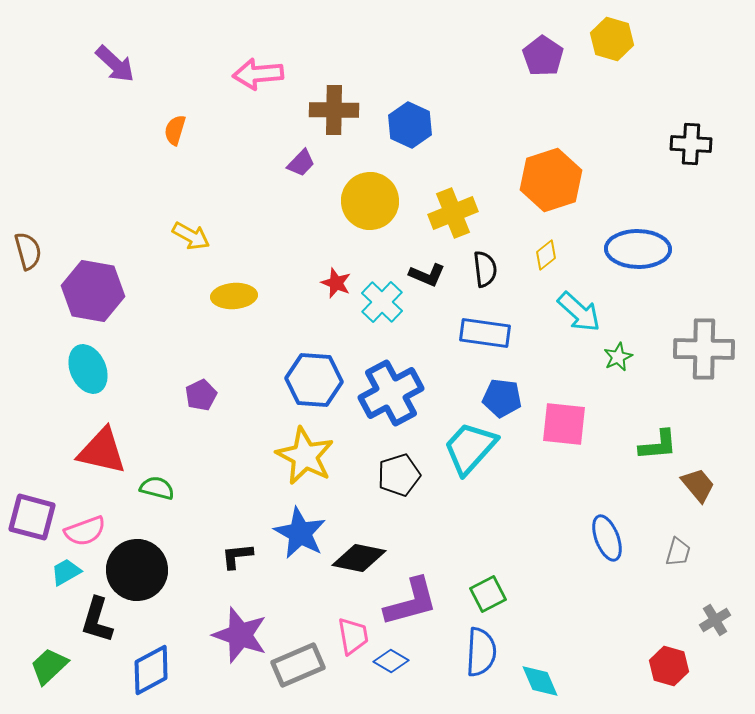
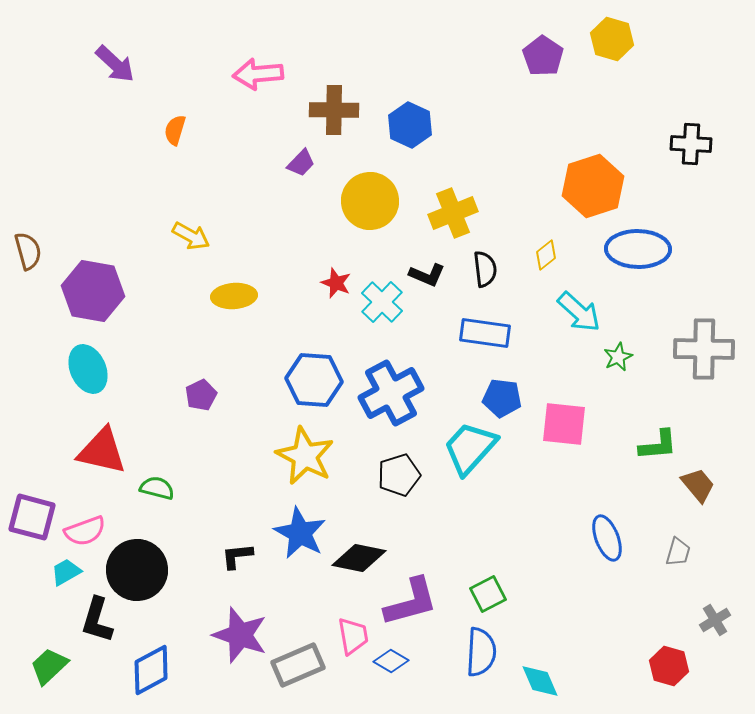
orange hexagon at (551, 180): moved 42 px right, 6 px down
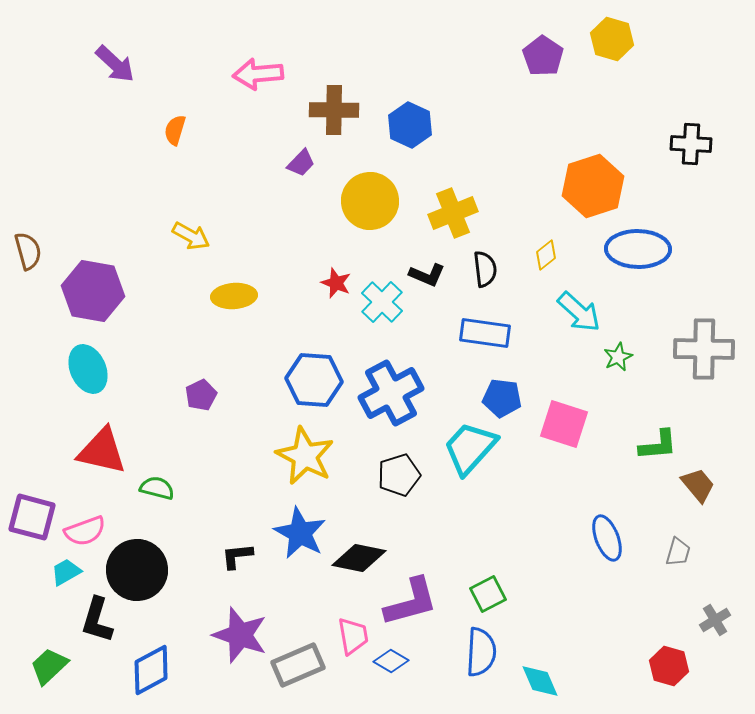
pink square at (564, 424): rotated 12 degrees clockwise
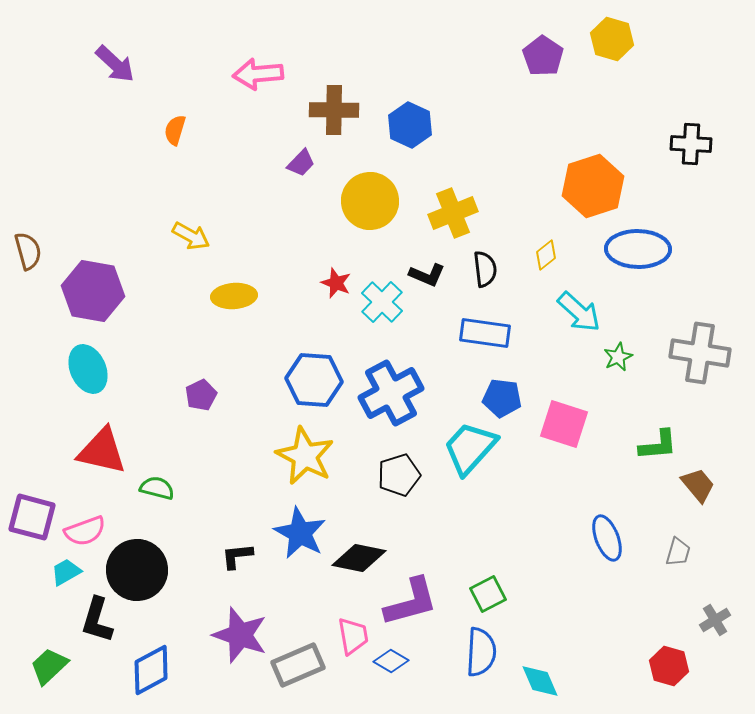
gray cross at (704, 349): moved 4 px left, 4 px down; rotated 8 degrees clockwise
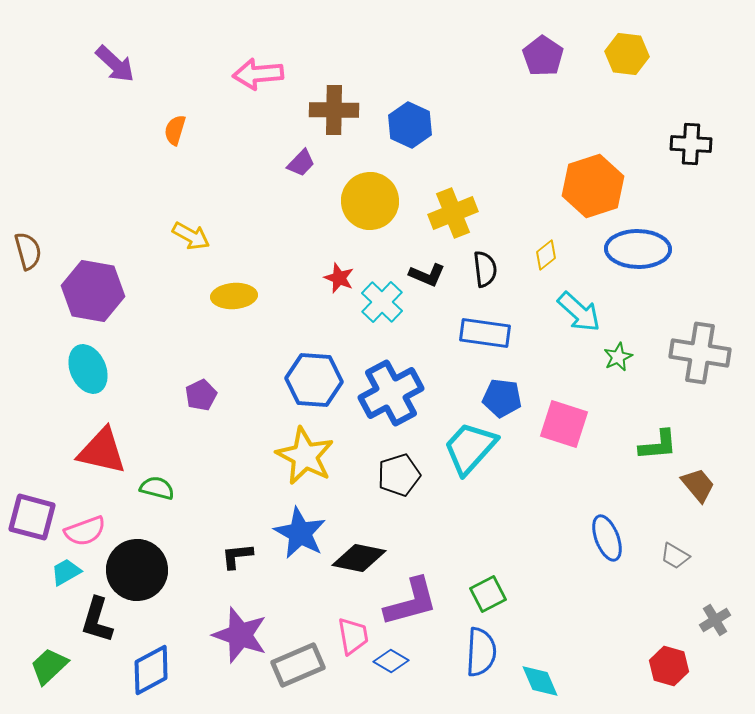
yellow hexagon at (612, 39): moved 15 px right, 15 px down; rotated 9 degrees counterclockwise
red star at (336, 283): moved 3 px right, 5 px up
gray trapezoid at (678, 552): moved 3 px left, 4 px down; rotated 104 degrees clockwise
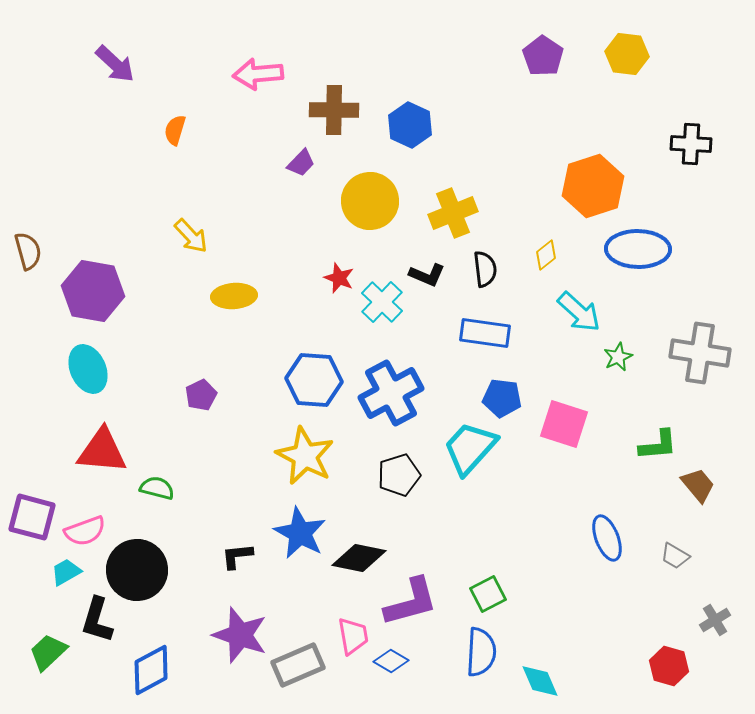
yellow arrow at (191, 236): rotated 18 degrees clockwise
red triangle at (102, 451): rotated 8 degrees counterclockwise
green trapezoid at (49, 666): moved 1 px left, 14 px up
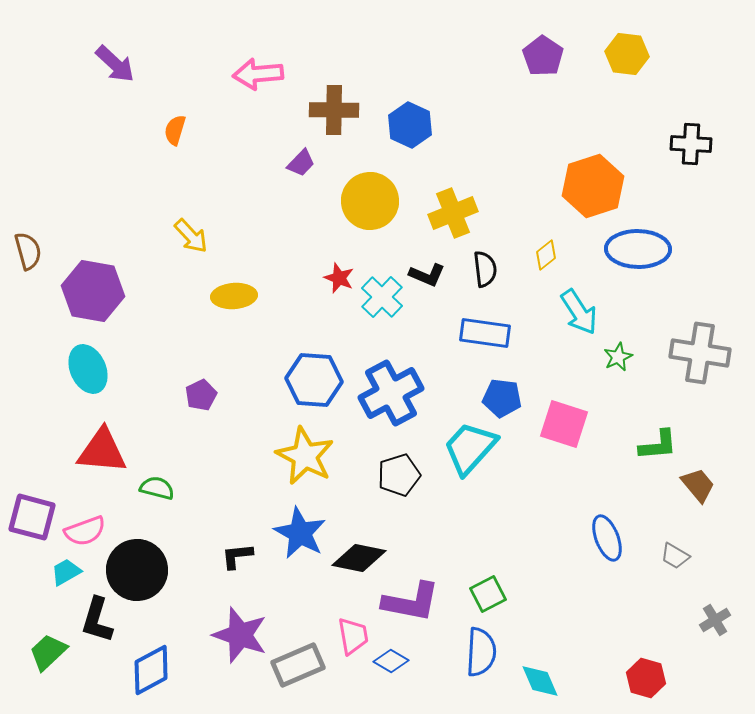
cyan cross at (382, 302): moved 5 px up
cyan arrow at (579, 312): rotated 15 degrees clockwise
purple L-shape at (411, 602): rotated 26 degrees clockwise
red hexagon at (669, 666): moved 23 px left, 12 px down
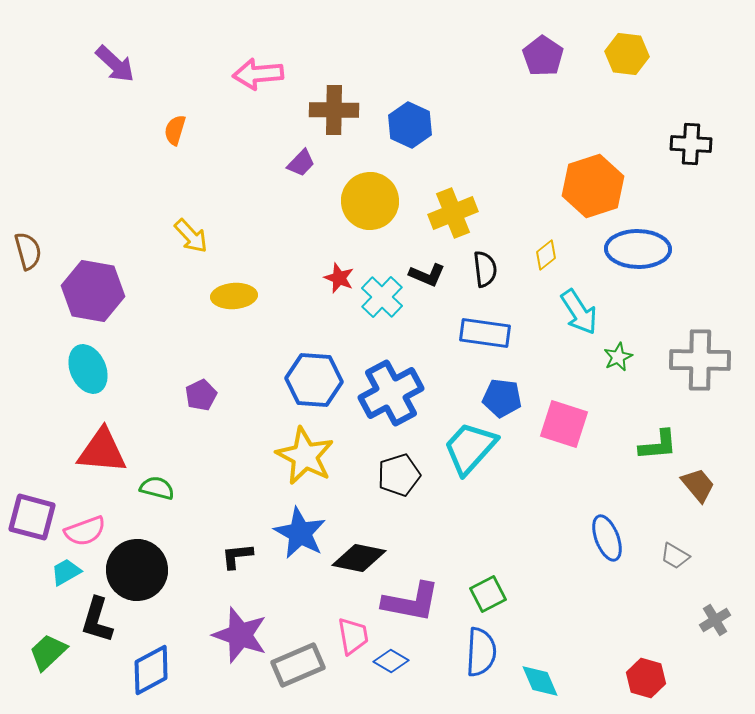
gray cross at (700, 353): moved 7 px down; rotated 8 degrees counterclockwise
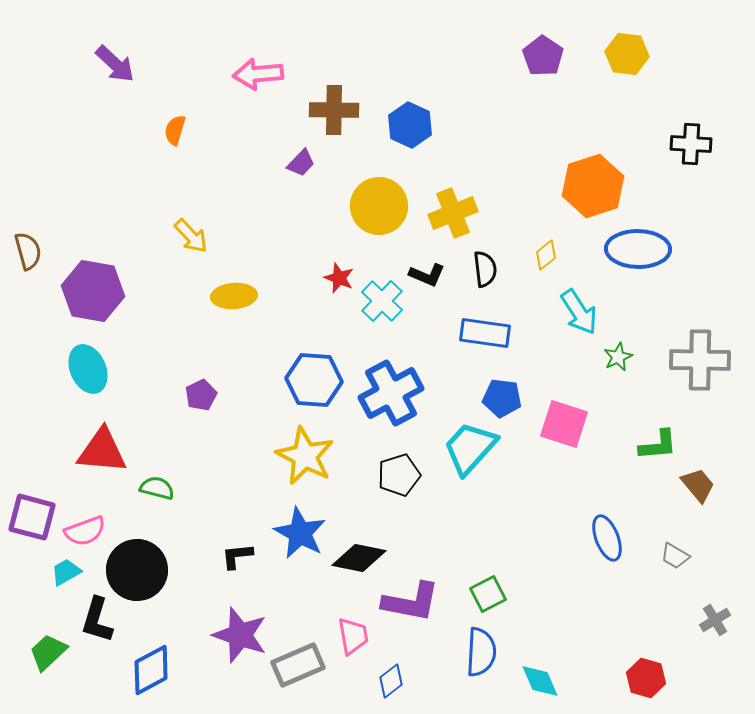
yellow circle at (370, 201): moved 9 px right, 5 px down
cyan cross at (382, 297): moved 4 px down
blue diamond at (391, 661): moved 20 px down; rotated 68 degrees counterclockwise
